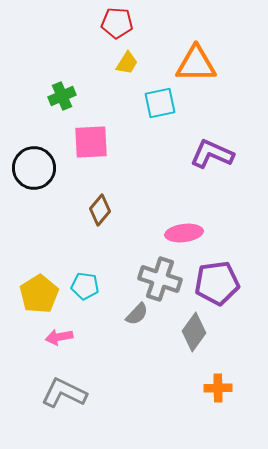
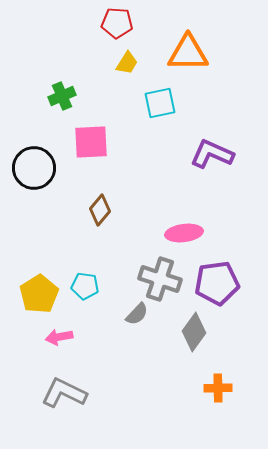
orange triangle: moved 8 px left, 11 px up
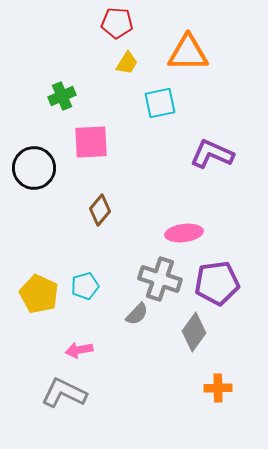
cyan pentagon: rotated 24 degrees counterclockwise
yellow pentagon: rotated 15 degrees counterclockwise
pink arrow: moved 20 px right, 13 px down
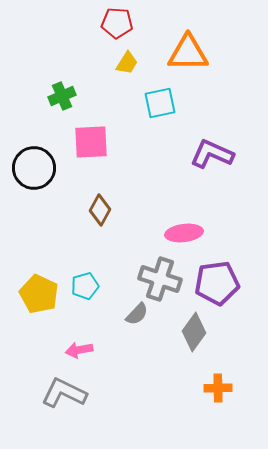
brown diamond: rotated 12 degrees counterclockwise
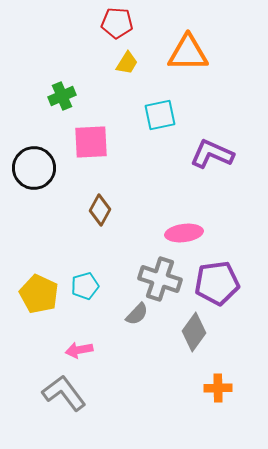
cyan square: moved 12 px down
gray L-shape: rotated 27 degrees clockwise
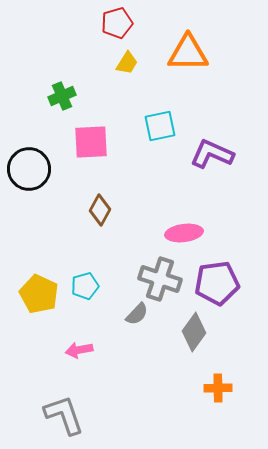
red pentagon: rotated 20 degrees counterclockwise
cyan square: moved 11 px down
black circle: moved 5 px left, 1 px down
gray L-shape: moved 22 px down; rotated 18 degrees clockwise
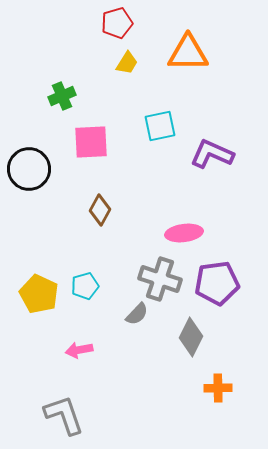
gray diamond: moved 3 px left, 5 px down; rotated 9 degrees counterclockwise
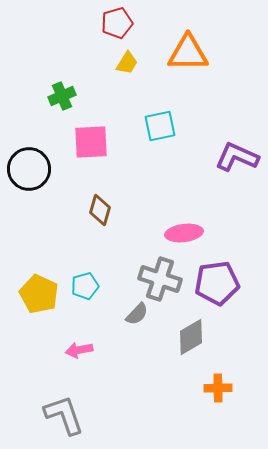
purple L-shape: moved 25 px right, 3 px down
brown diamond: rotated 12 degrees counterclockwise
gray diamond: rotated 33 degrees clockwise
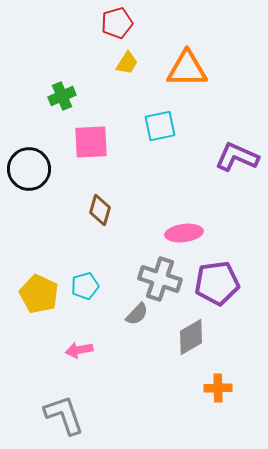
orange triangle: moved 1 px left, 16 px down
